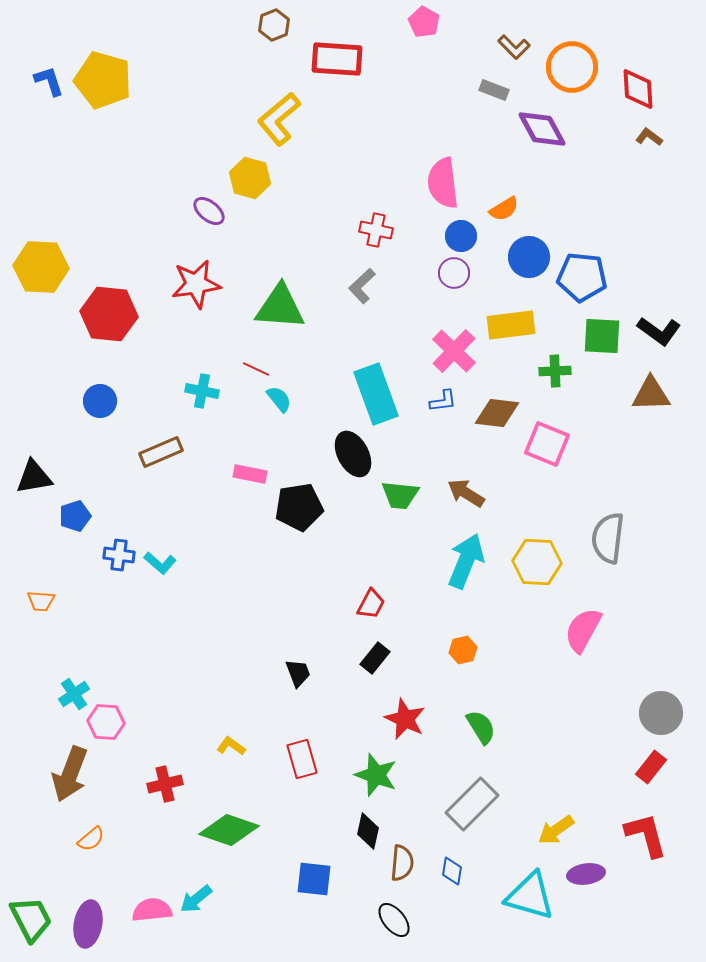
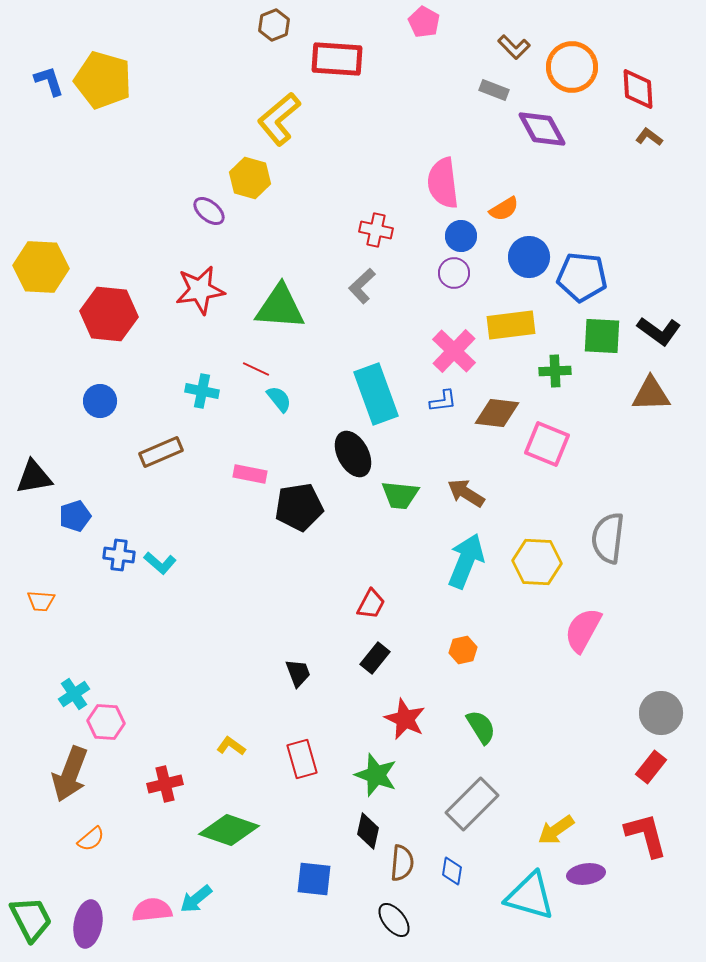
red star at (196, 284): moved 4 px right, 6 px down
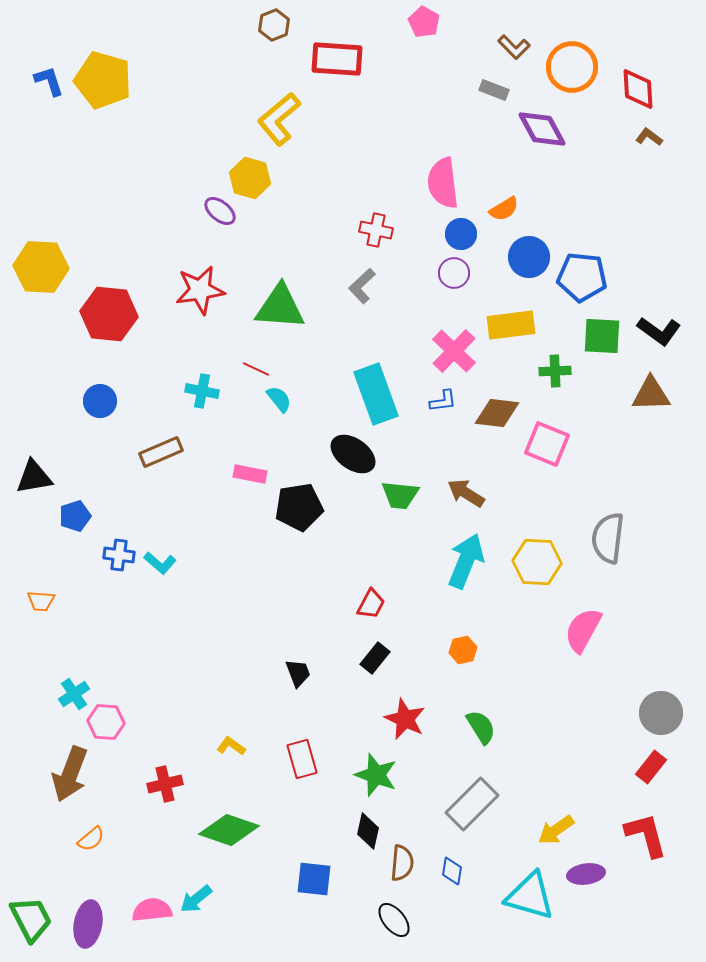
purple ellipse at (209, 211): moved 11 px right
blue circle at (461, 236): moved 2 px up
black ellipse at (353, 454): rotated 27 degrees counterclockwise
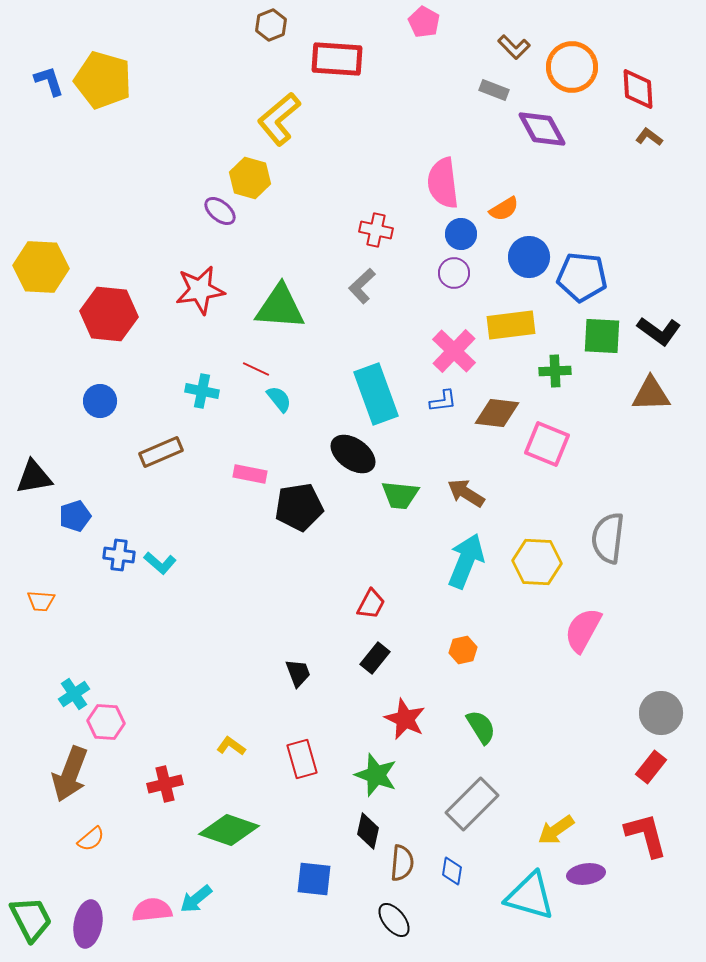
brown hexagon at (274, 25): moved 3 px left
